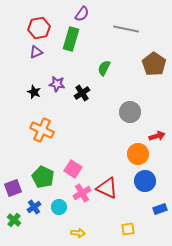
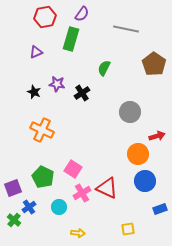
red hexagon: moved 6 px right, 11 px up
blue cross: moved 5 px left
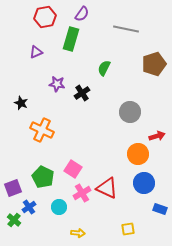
brown pentagon: rotated 20 degrees clockwise
black star: moved 13 px left, 11 px down
blue circle: moved 1 px left, 2 px down
blue rectangle: rotated 40 degrees clockwise
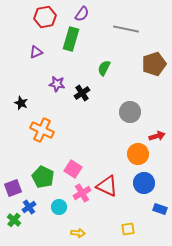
red triangle: moved 2 px up
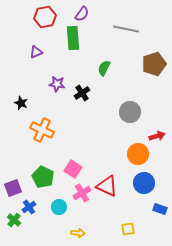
green rectangle: moved 2 px right, 1 px up; rotated 20 degrees counterclockwise
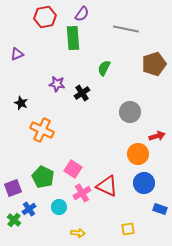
purple triangle: moved 19 px left, 2 px down
blue cross: moved 2 px down
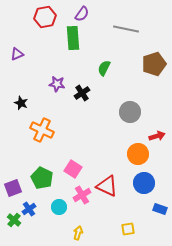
green pentagon: moved 1 px left, 1 px down
pink cross: moved 2 px down
yellow arrow: rotated 80 degrees counterclockwise
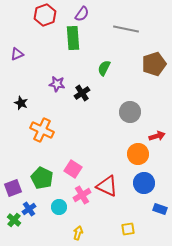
red hexagon: moved 2 px up; rotated 10 degrees counterclockwise
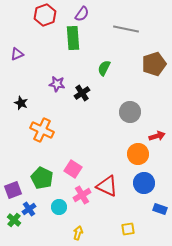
purple square: moved 2 px down
